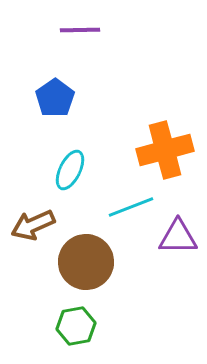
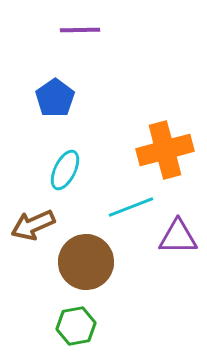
cyan ellipse: moved 5 px left
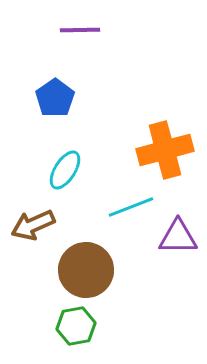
cyan ellipse: rotated 6 degrees clockwise
brown circle: moved 8 px down
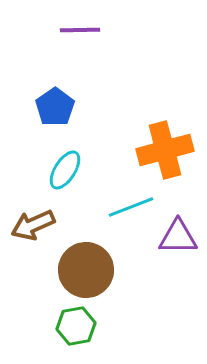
blue pentagon: moved 9 px down
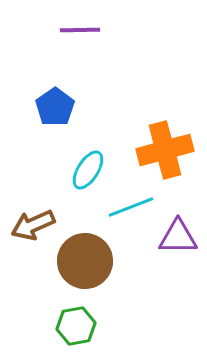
cyan ellipse: moved 23 px right
brown circle: moved 1 px left, 9 px up
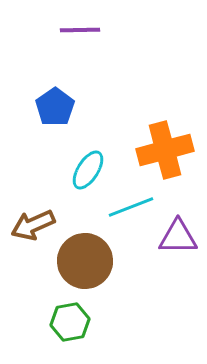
green hexagon: moved 6 px left, 4 px up
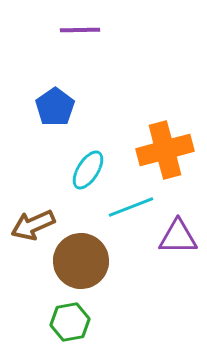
brown circle: moved 4 px left
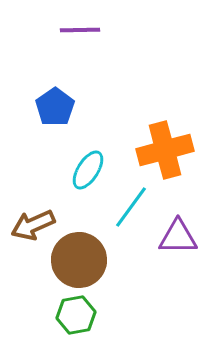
cyan line: rotated 33 degrees counterclockwise
brown circle: moved 2 px left, 1 px up
green hexagon: moved 6 px right, 7 px up
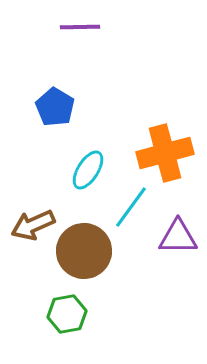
purple line: moved 3 px up
blue pentagon: rotated 6 degrees counterclockwise
orange cross: moved 3 px down
brown circle: moved 5 px right, 9 px up
green hexagon: moved 9 px left, 1 px up
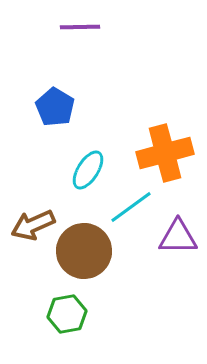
cyan line: rotated 18 degrees clockwise
